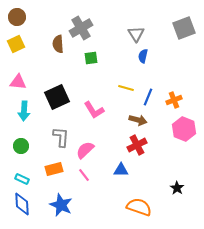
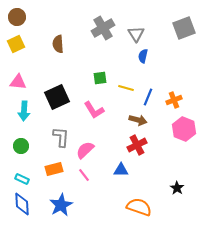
gray cross: moved 22 px right
green square: moved 9 px right, 20 px down
blue star: rotated 20 degrees clockwise
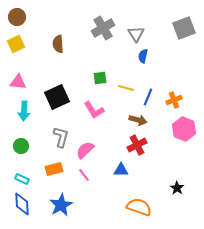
gray L-shape: rotated 10 degrees clockwise
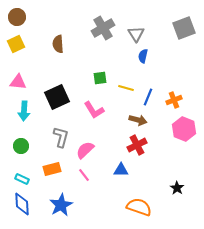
orange rectangle: moved 2 px left
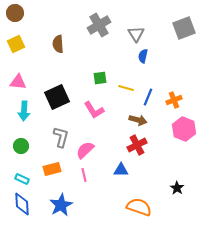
brown circle: moved 2 px left, 4 px up
gray cross: moved 4 px left, 3 px up
pink line: rotated 24 degrees clockwise
